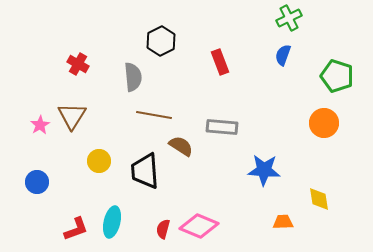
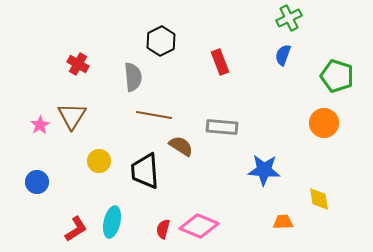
red L-shape: rotated 12 degrees counterclockwise
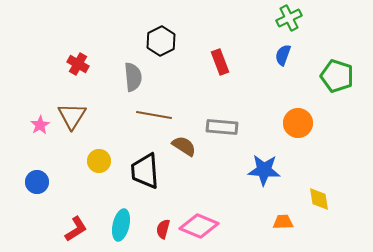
orange circle: moved 26 px left
brown semicircle: moved 3 px right
cyan ellipse: moved 9 px right, 3 px down
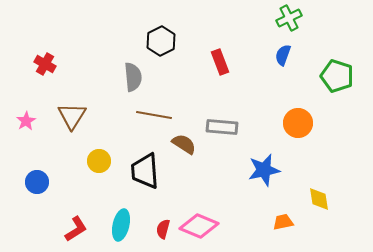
red cross: moved 33 px left
pink star: moved 14 px left, 4 px up
brown semicircle: moved 2 px up
blue star: rotated 16 degrees counterclockwise
orange trapezoid: rotated 10 degrees counterclockwise
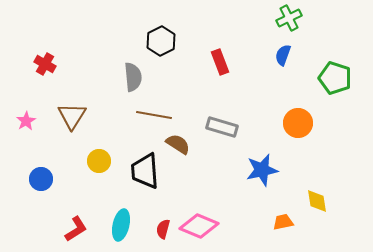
green pentagon: moved 2 px left, 2 px down
gray rectangle: rotated 12 degrees clockwise
brown semicircle: moved 6 px left
blue star: moved 2 px left
blue circle: moved 4 px right, 3 px up
yellow diamond: moved 2 px left, 2 px down
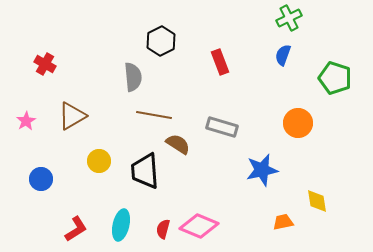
brown triangle: rotated 28 degrees clockwise
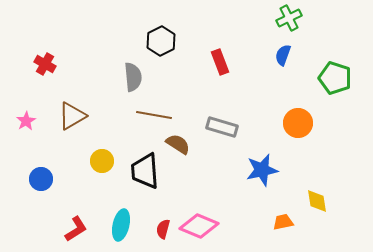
yellow circle: moved 3 px right
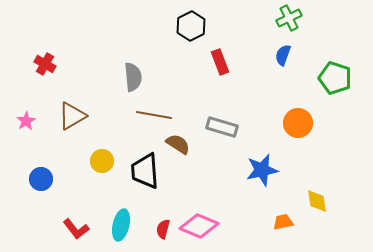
black hexagon: moved 30 px right, 15 px up
red L-shape: rotated 84 degrees clockwise
